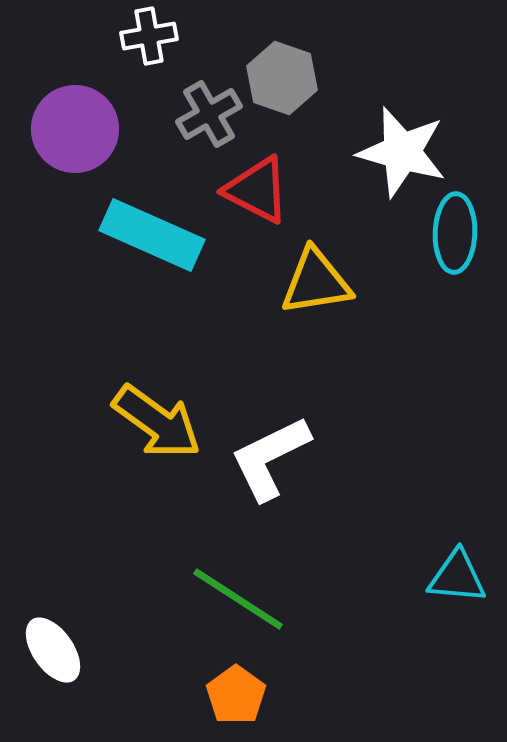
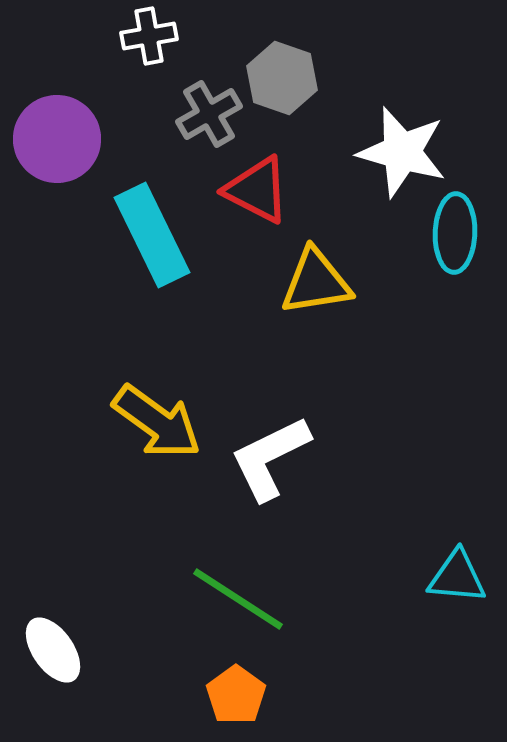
purple circle: moved 18 px left, 10 px down
cyan rectangle: rotated 40 degrees clockwise
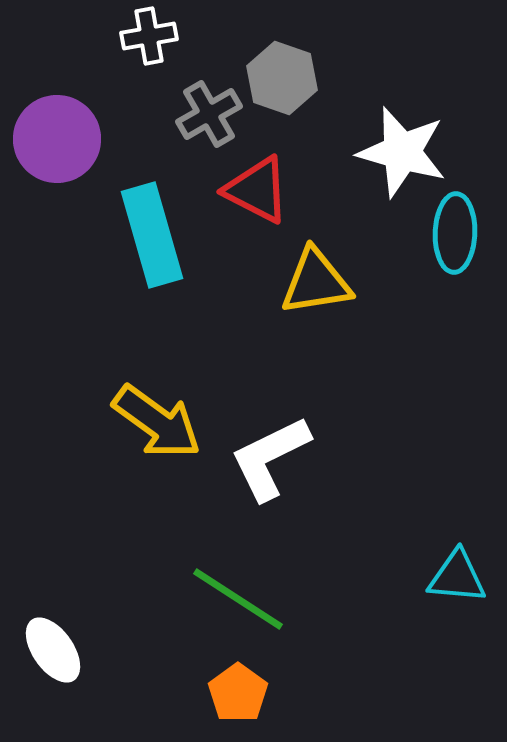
cyan rectangle: rotated 10 degrees clockwise
orange pentagon: moved 2 px right, 2 px up
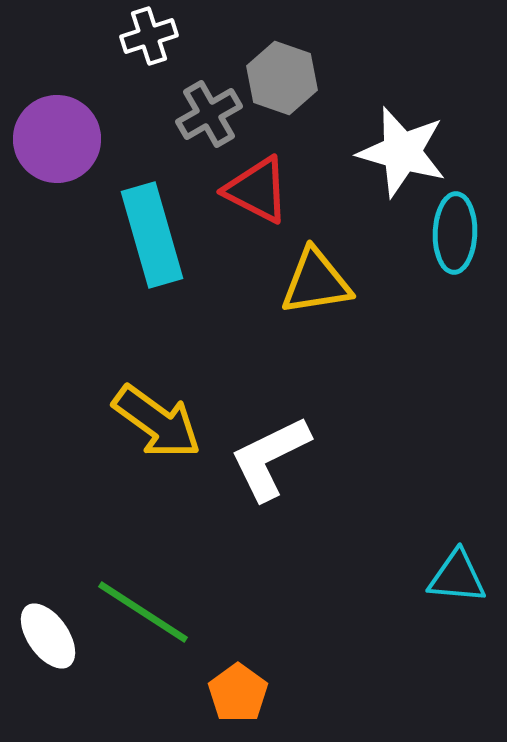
white cross: rotated 8 degrees counterclockwise
green line: moved 95 px left, 13 px down
white ellipse: moved 5 px left, 14 px up
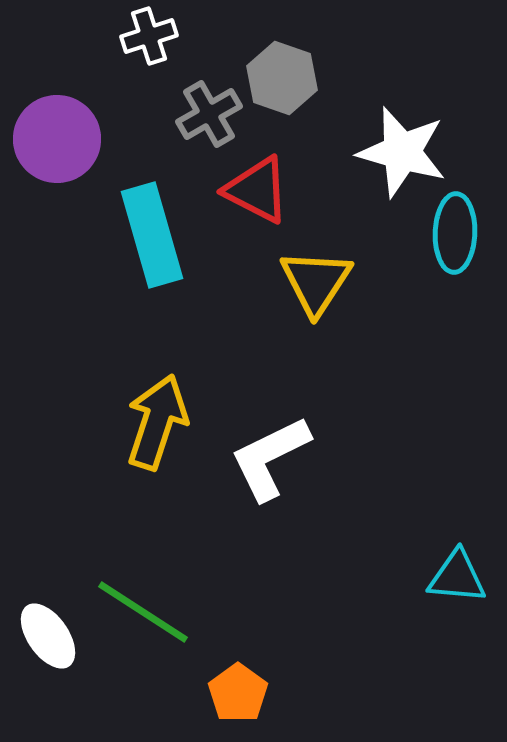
yellow triangle: rotated 48 degrees counterclockwise
yellow arrow: rotated 108 degrees counterclockwise
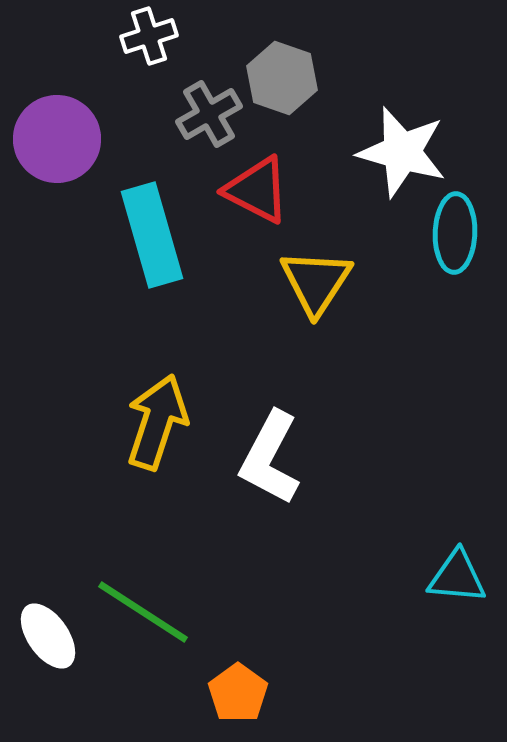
white L-shape: rotated 36 degrees counterclockwise
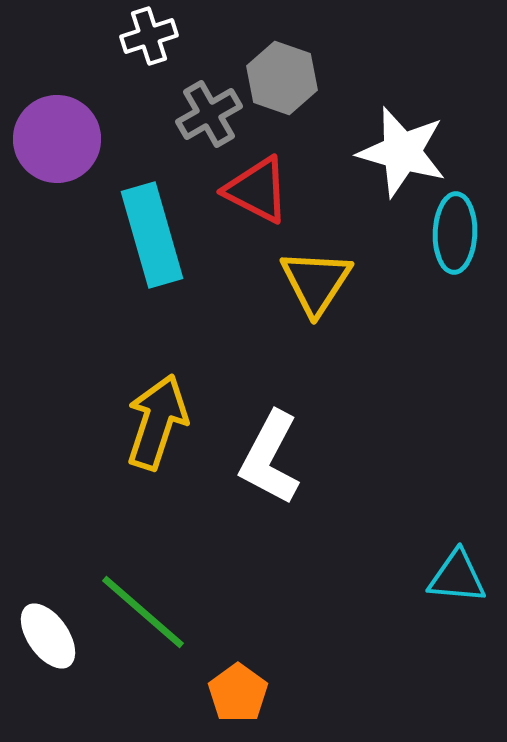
green line: rotated 8 degrees clockwise
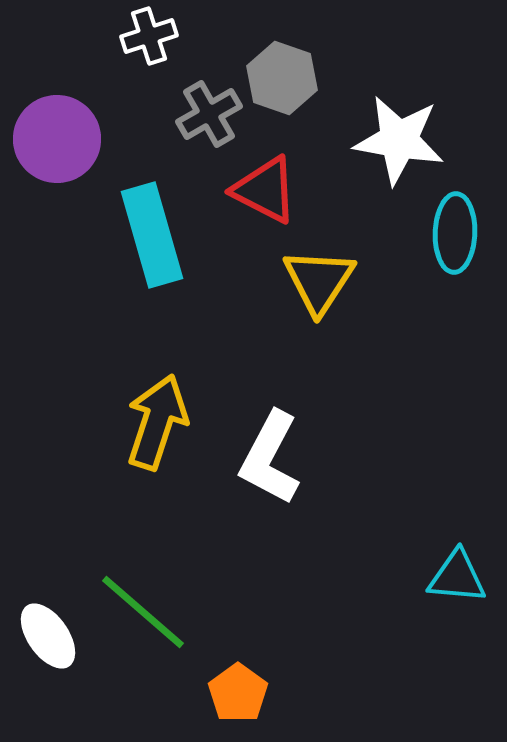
white star: moved 3 px left, 12 px up; rotated 6 degrees counterclockwise
red triangle: moved 8 px right
yellow triangle: moved 3 px right, 1 px up
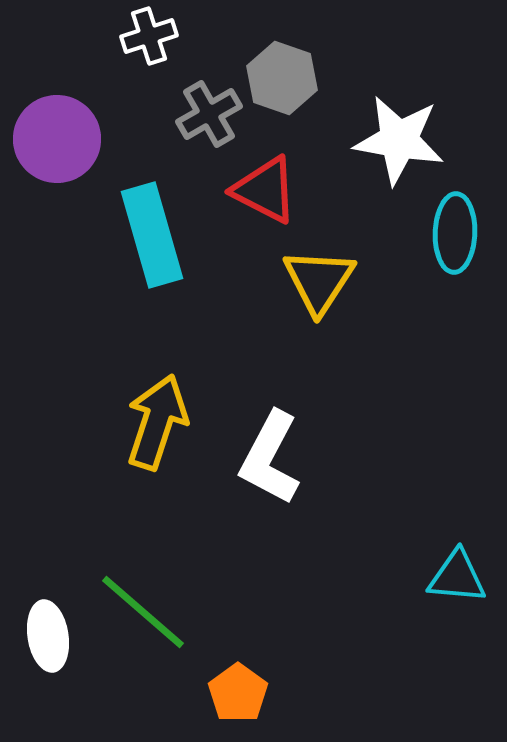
white ellipse: rotated 26 degrees clockwise
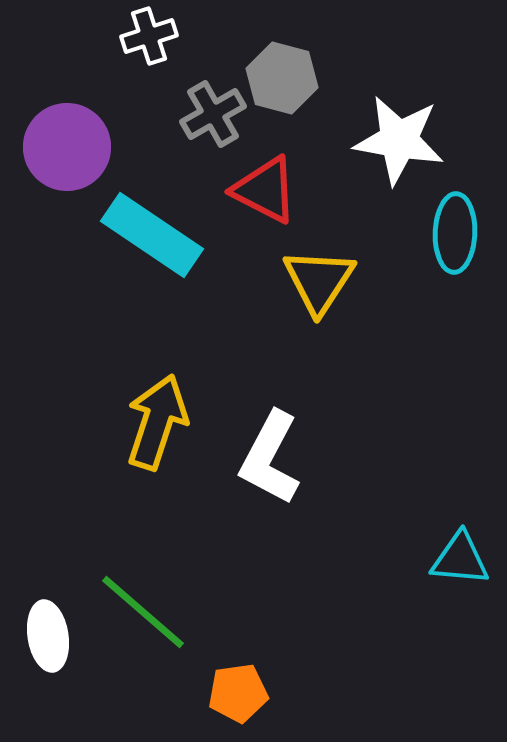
gray hexagon: rotated 4 degrees counterclockwise
gray cross: moved 4 px right
purple circle: moved 10 px right, 8 px down
cyan rectangle: rotated 40 degrees counterclockwise
cyan triangle: moved 3 px right, 18 px up
orange pentagon: rotated 28 degrees clockwise
